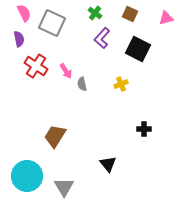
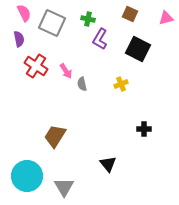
green cross: moved 7 px left, 6 px down; rotated 24 degrees counterclockwise
purple L-shape: moved 2 px left, 1 px down; rotated 10 degrees counterclockwise
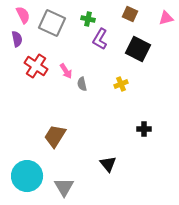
pink semicircle: moved 1 px left, 2 px down
purple semicircle: moved 2 px left
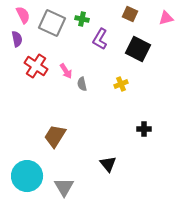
green cross: moved 6 px left
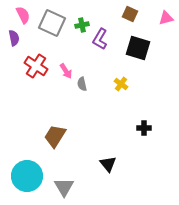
green cross: moved 6 px down; rotated 24 degrees counterclockwise
purple semicircle: moved 3 px left, 1 px up
black square: moved 1 px up; rotated 10 degrees counterclockwise
yellow cross: rotated 32 degrees counterclockwise
black cross: moved 1 px up
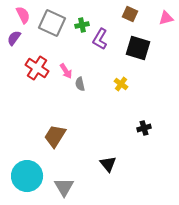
purple semicircle: rotated 133 degrees counterclockwise
red cross: moved 1 px right, 2 px down
gray semicircle: moved 2 px left
black cross: rotated 16 degrees counterclockwise
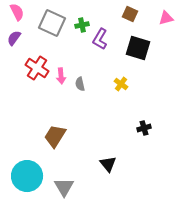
pink semicircle: moved 6 px left, 3 px up
pink arrow: moved 5 px left, 5 px down; rotated 28 degrees clockwise
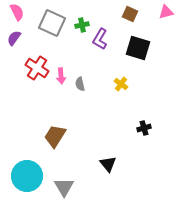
pink triangle: moved 6 px up
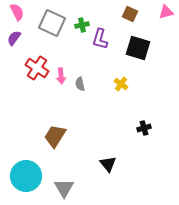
purple L-shape: rotated 15 degrees counterclockwise
cyan circle: moved 1 px left
gray triangle: moved 1 px down
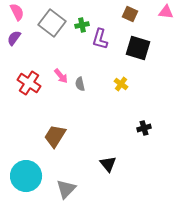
pink triangle: rotated 21 degrees clockwise
gray square: rotated 12 degrees clockwise
red cross: moved 8 px left, 15 px down
pink arrow: rotated 35 degrees counterclockwise
gray triangle: moved 2 px right, 1 px down; rotated 15 degrees clockwise
